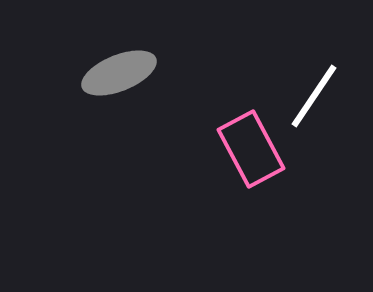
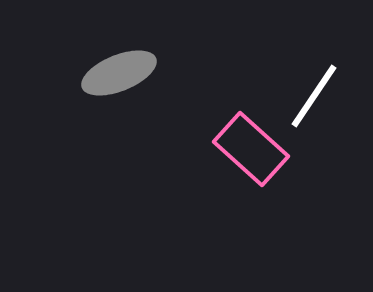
pink rectangle: rotated 20 degrees counterclockwise
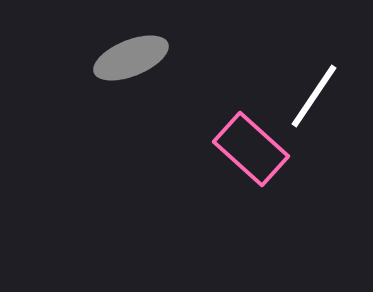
gray ellipse: moved 12 px right, 15 px up
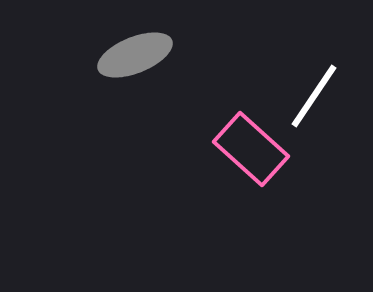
gray ellipse: moved 4 px right, 3 px up
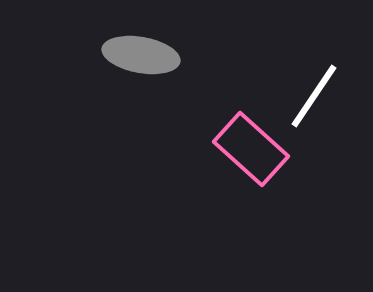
gray ellipse: moved 6 px right; rotated 32 degrees clockwise
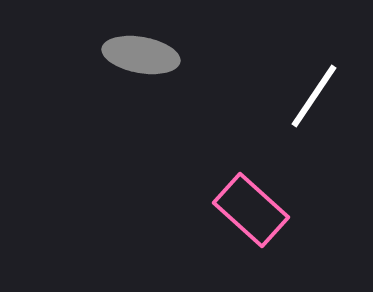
pink rectangle: moved 61 px down
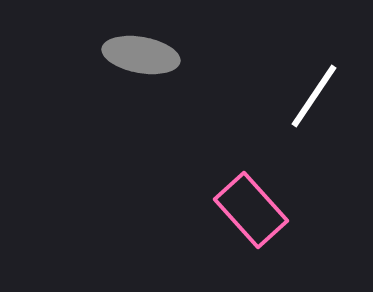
pink rectangle: rotated 6 degrees clockwise
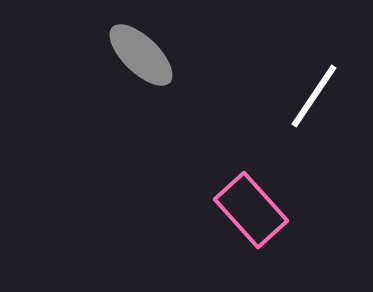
gray ellipse: rotated 34 degrees clockwise
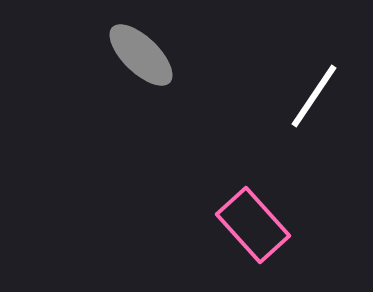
pink rectangle: moved 2 px right, 15 px down
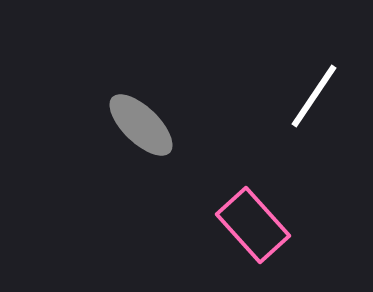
gray ellipse: moved 70 px down
